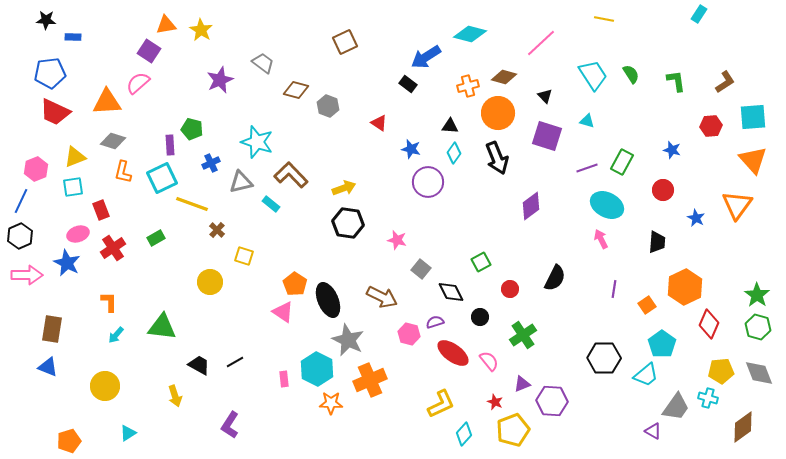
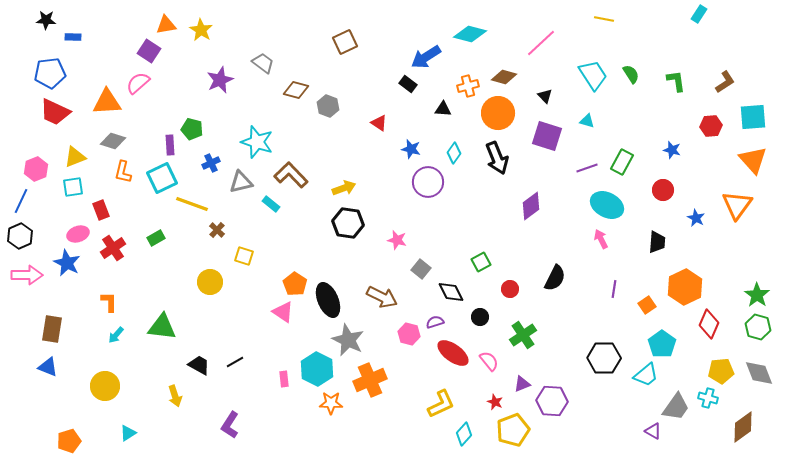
black triangle at (450, 126): moved 7 px left, 17 px up
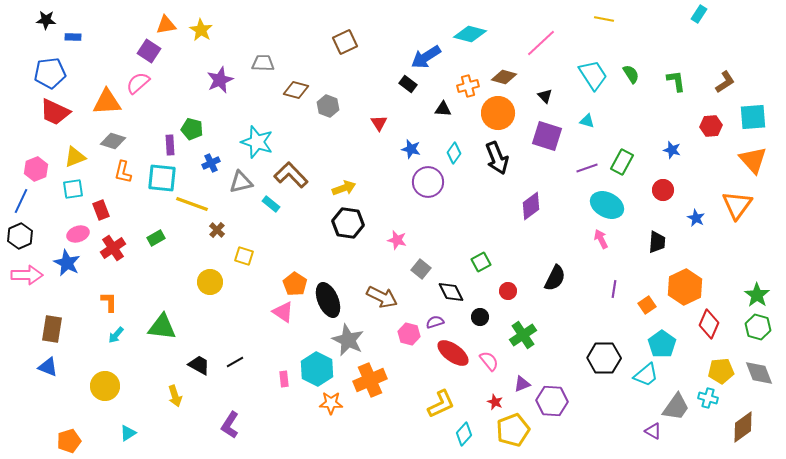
gray trapezoid at (263, 63): rotated 35 degrees counterclockwise
red triangle at (379, 123): rotated 24 degrees clockwise
cyan square at (162, 178): rotated 32 degrees clockwise
cyan square at (73, 187): moved 2 px down
red circle at (510, 289): moved 2 px left, 2 px down
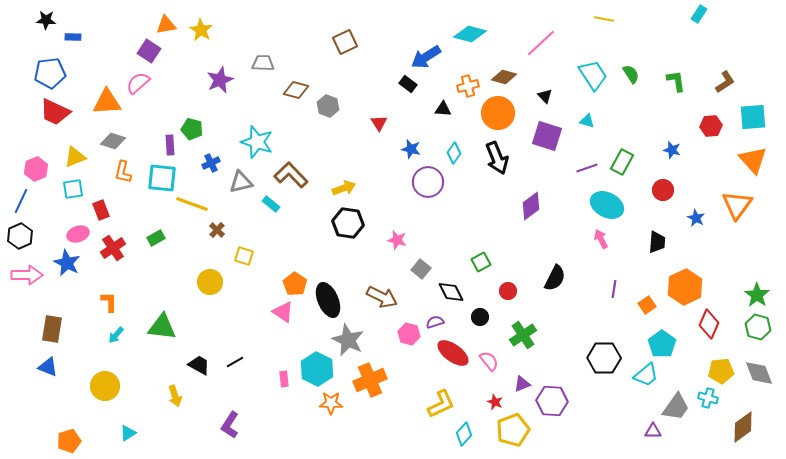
purple triangle at (653, 431): rotated 30 degrees counterclockwise
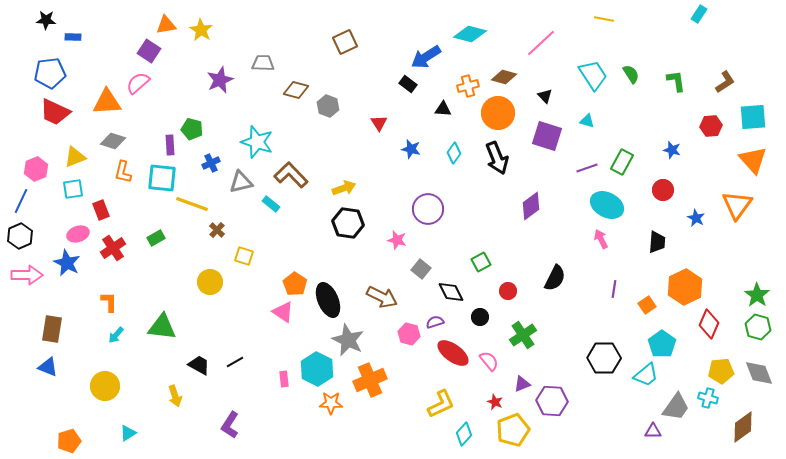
purple circle at (428, 182): moved 27 px down
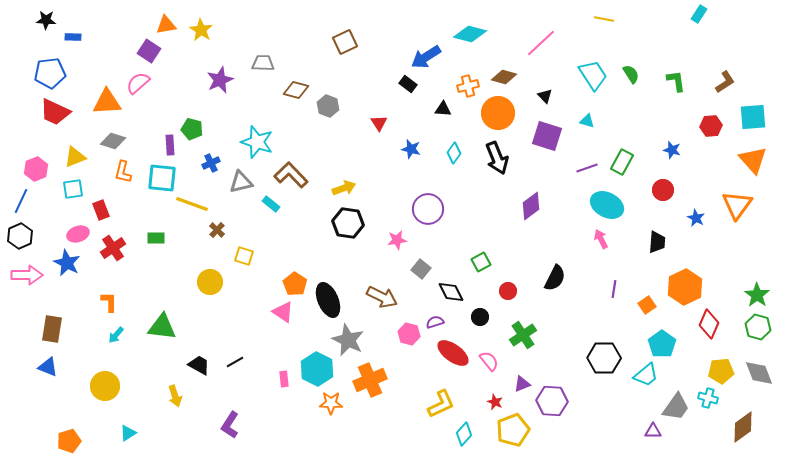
green rectangle at (156, 238): rotated 30 degrees clockwise
pink star at (397, 240): rotated 24 degrees counterclockwise
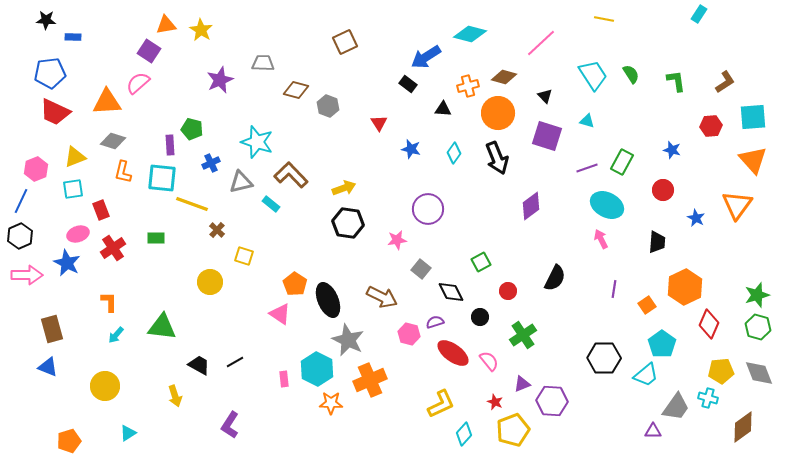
green star at (757, 295): rotated 20 degrees clockwise
pink triangle at (283, 312): moved 3 px left, 2 px down
brown rectangle at (52, 329): rotated 24 degrees counterclockwise
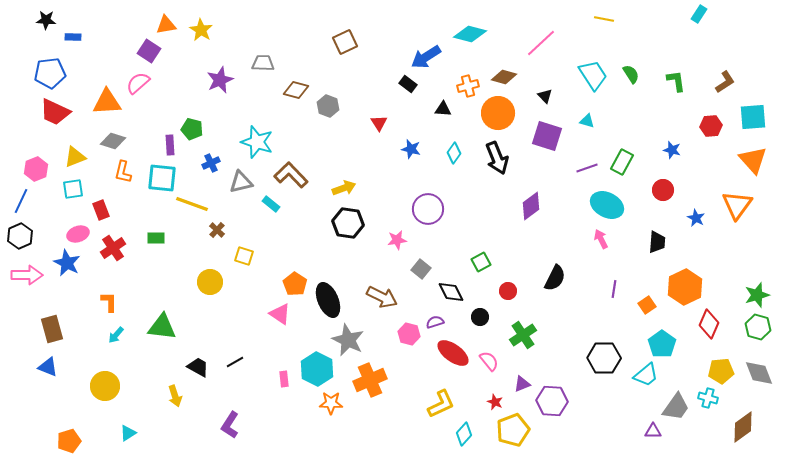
black trapezoid at (199, 365): moved 1 px left, 2 px down
